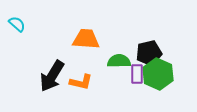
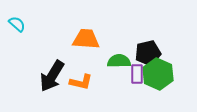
black pentagon: moved 1 px left
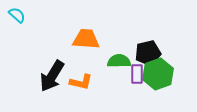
cyan semicircle: moved 9 px up
green hexagon: rotated 16 degrees clockwise
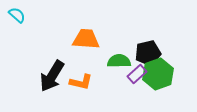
purple rectangle: rotated 48 degrees clockwise
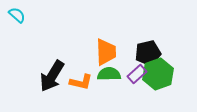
orange trapezoid: moved 20 px right, 13 px down; rotated 84 degrees clockwise
green semicircle: moved 10 px left, 13 px down
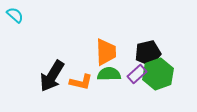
cyan semicircle: moved 2 px left
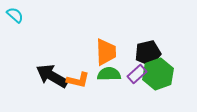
black arrow: rotated 88 degrees clockwise
orange L-shape: moved 3 px left, 2 px up
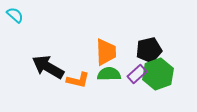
black pentagon: moved 1 px right, 3 px up
black arrow: moved 4 px left, 9 px up
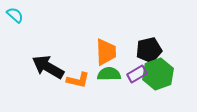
purple rectangle: rotated 12 degrees clockwise
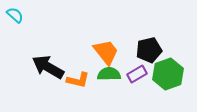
orange trapezoid: rotated 36 degrees counterclockwise
green hexagon: moved 10 px right
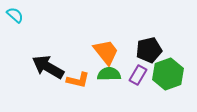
purple rectangle: moved 1 px right, 1 px down; rotated 30 degrees counterclockwise
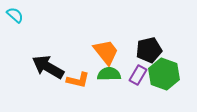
green hexagon: moved 4 px left; rotated 20 degrees counterclockwise
